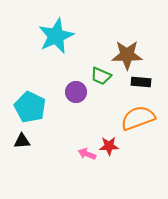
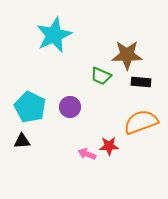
cyan star: moved 2 px left, 1 px up
purple circle: moved 6 px left, 15 px down
orange semicircle: moved 3 px right, 4 px down
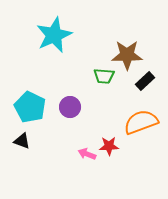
green trapezoid: moved 3 px right; rotated 20 degrees counterclockwise
black rectangle: moved 4 px right, 1 px up; rotated 48 degrees counterclockwise
black triangle: rotated 24 degrees clockwise
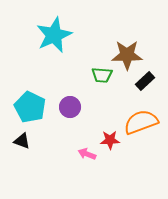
green trapezoid: moved 2 px left, 1 px up
red star: moved 1 px right, 6 px up
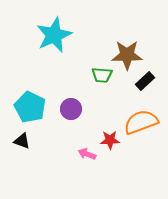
purple circle: moved 1 px right, 2 px down
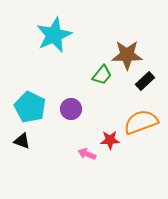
green trapezoid: rotated 55 degrees counterclockwise
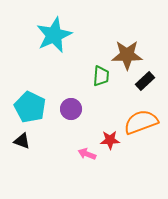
green trapezoid: moved 1 px left, 1 px down; rotated 35 degrees counterclockwise
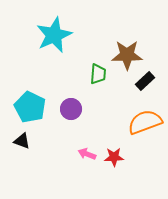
green trapezoid: moved 3 px left, 2 px up
orange semicircle: moved 4 px right
red star: moved 4 px right, 17 px down
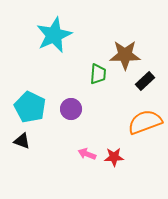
brown star: moved 2 px left
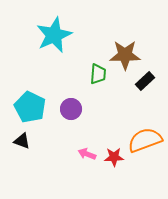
orange semicircle: moved 18 px down
